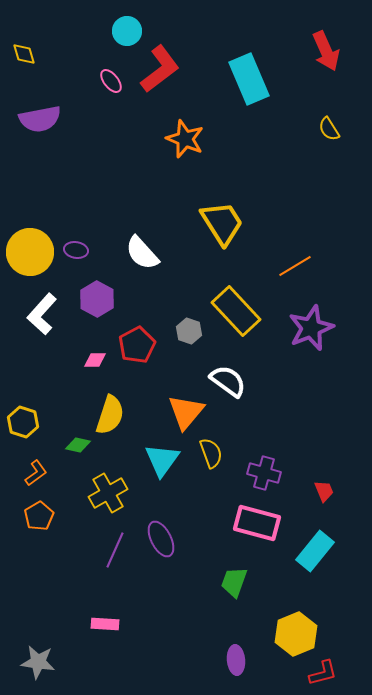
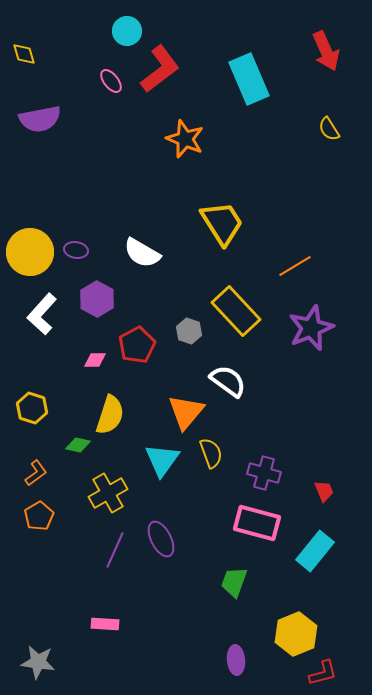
white semicircle at (142, 253): rotated 18 degrees counterclockwise
yellow hexagon at (23, 422): moved 9 px right, 14 px up
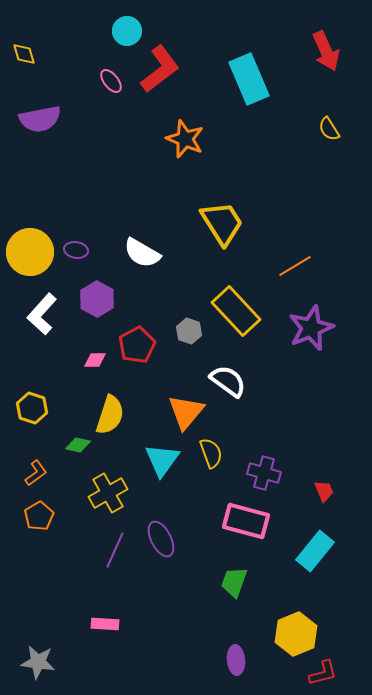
pink rectangle at (257, 523): moved 11 px left, 2 px up
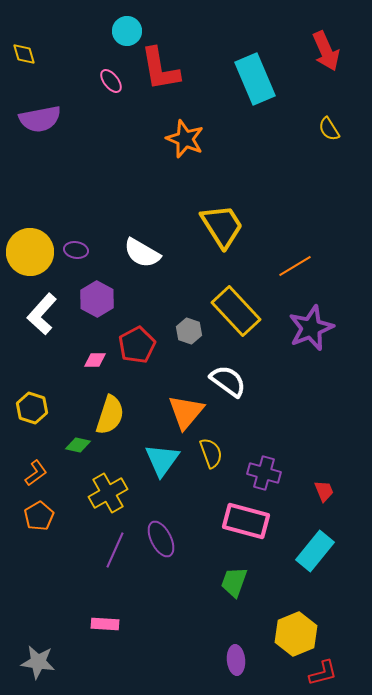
red L-shape at (160, 69): rotated 117 degrees clockwise
cyan rectangle at (249, 79): moved 6 px right
yellow trapezoid at (222, 223): moved 3 px down
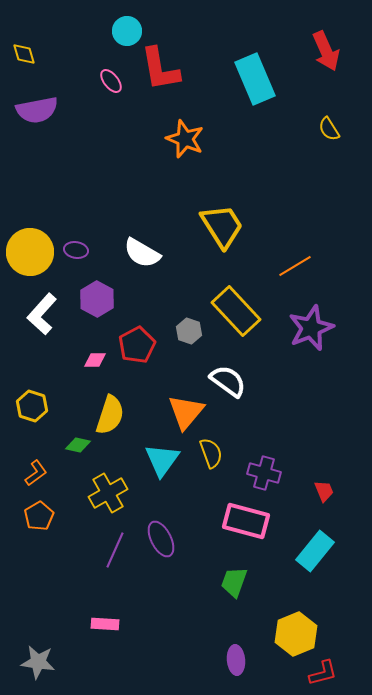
purple semicircle at (40, 119): moved 3 px left, 9 px up
yellow hexagon at (32, 408): moved 2 px up
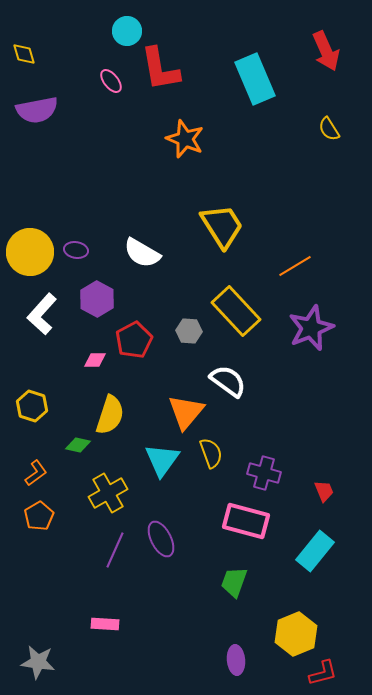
gray hexagon at (189, 331): rotated 15 degrees counterclockwise
red pentagon at (137, 345): moved 3 px left, 5 px up
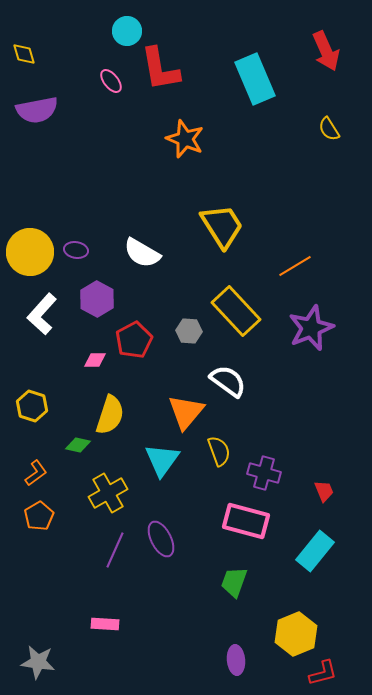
yellow semicircle at (211, 453): moved 8 px right, 2 px up
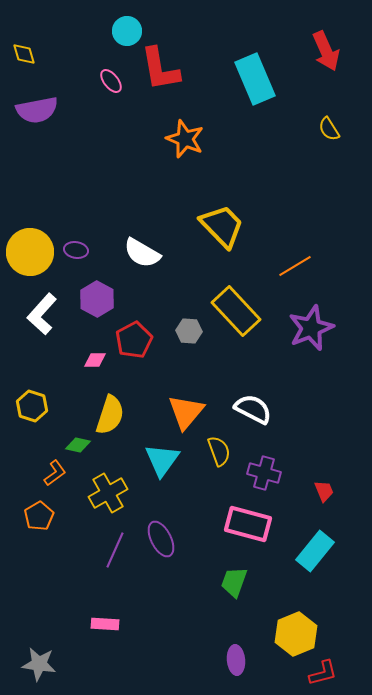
yellow trapezoid at (222, 226): rotated 12 degrees counterclockwise
white semicircle at (228, 381): moved 25 px right, 28 px down; rotated 9 degrees counterclockwise
orange L-shape at (36, 473): moved 19 px right
pink rectangle at (246, 521): moved 2 px right, 3 px down
gray star at (38, 662): moved 1 px right, 2 px down
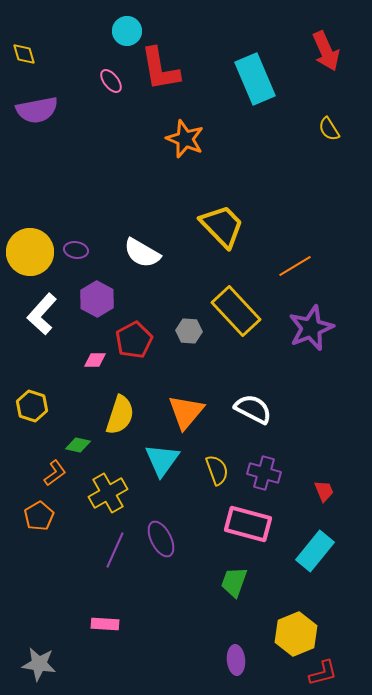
yellow semicircle at (110, 415): moved 10 px right
yellow semicircle at (219, 451): moved 2 px left, 19 px down
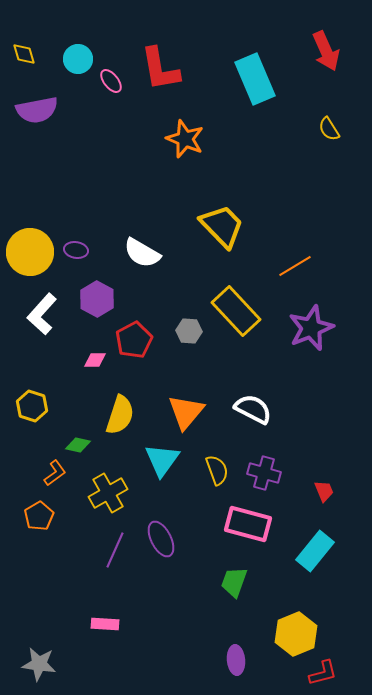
cyan circle at (127, 31): moved 49 px left, 28 px down
